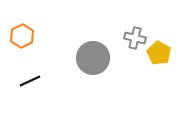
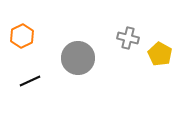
gray cross: moved 7 px left
yellow pentagon: moved 1 px right, 1 px down
gray circle: moved 15 px left
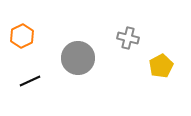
yellow pentagon: moved 1 px right, 12 px down; rotated 15 degrees clockwise
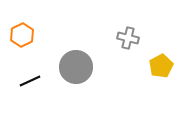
orange hexagon: moved 1 px up
gray circle: moved 2 px left, 9 px down
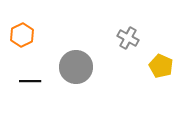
gray cross: rotated 15 degrees clockwise
yellow pentagon: rotated 20 degrees counterclockwise
black line: rotated 25 degrees clockwise
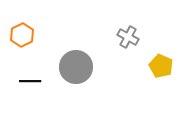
gray cross: moved 1 px up
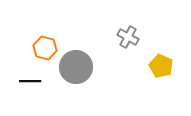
orange hexagon: moved 23 px right, 13 px down; rotated 20 degrees counterclockwise
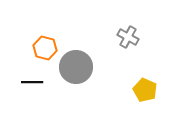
yellow pentagon: moved 16 px left, 24 px down
black line: moved 2 px right, 1 px down
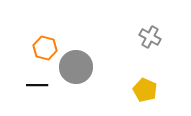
gray cross: moved 22 px right
black line: moved 5 px right, 3 px down
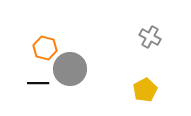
gray circle: moved 6 px left, 2 px down
black line: moved 1 px right, 2 px up
yellow pentagon: rotated 20 degrees clockwise
